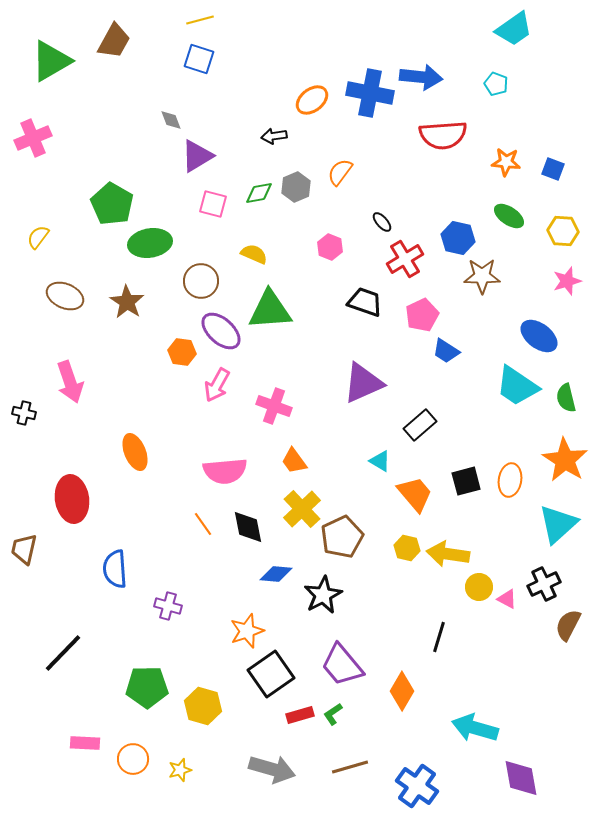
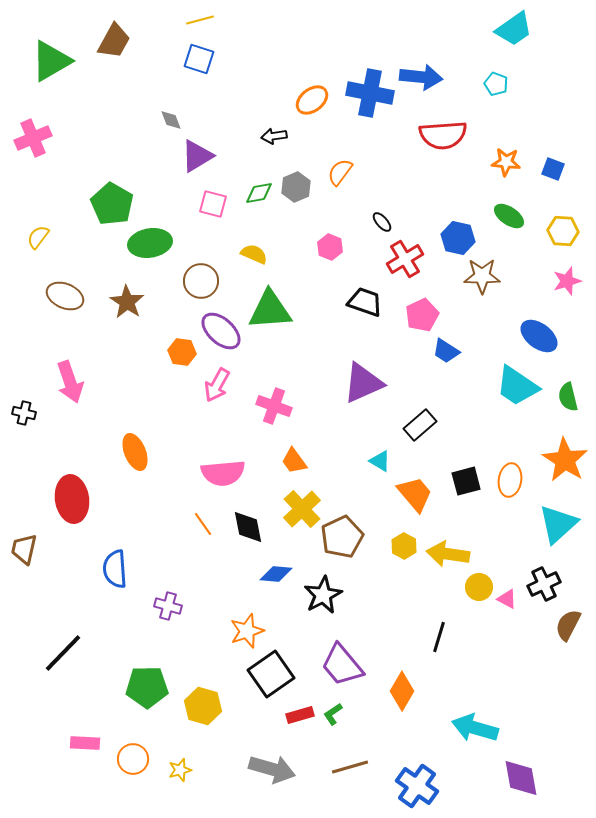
green semicircle at (566, 398): moved 2 px right, 1 px up
pink semicircle at (225, 471): moved 2 px left, 2 px down
yellow hexagon at (407, 548): moved 3 px left, 2 px up; rotated 15 degrees clockwise
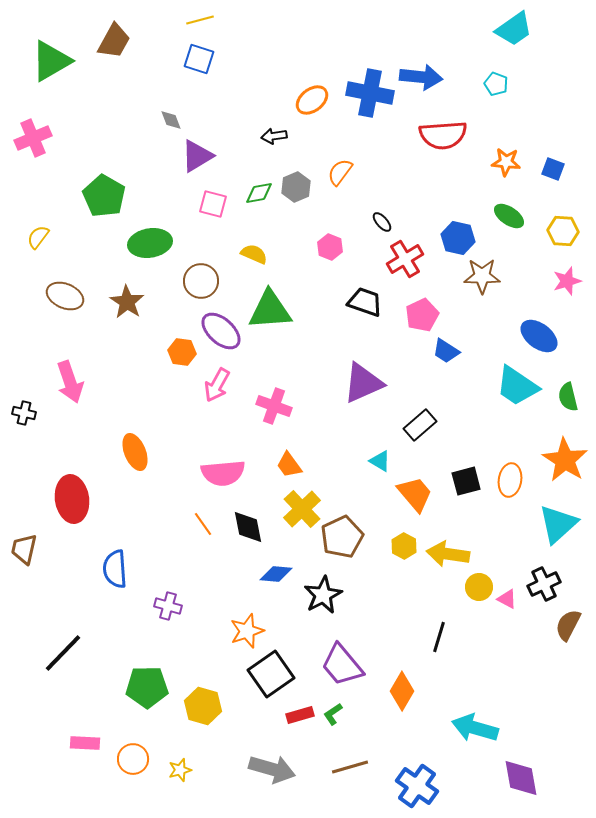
green pentagon at (112, 204): moved 8 px left, 8 px up
orange trapezoid at (294, 461): moved 5 px left, 4 px down
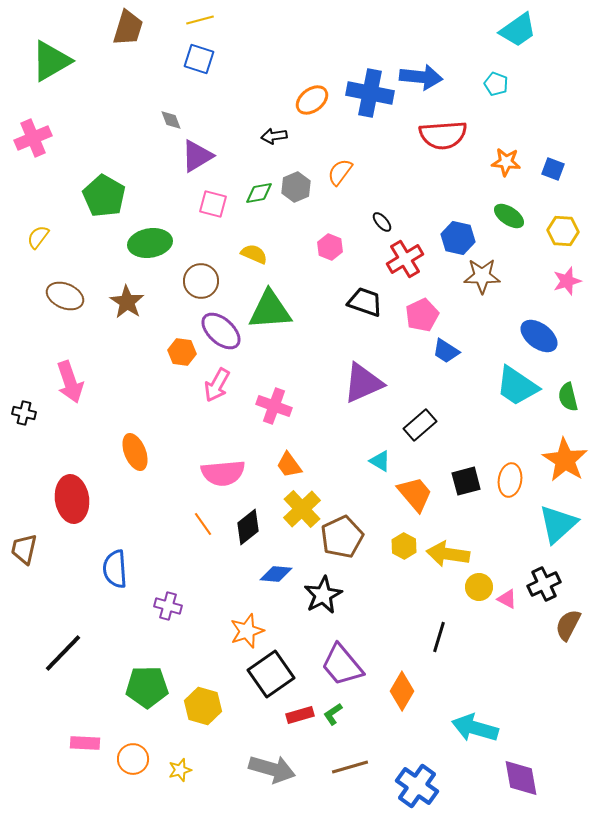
cyan trapezoid at (514, 29): moved 4 px right, 1 px down
brown trapezoid at (114, 41): moved 14 px right, 13 px up; rotated 12 degrees counterclockwise
black diamond at (248, 527): rotated 63 degrees clockwise
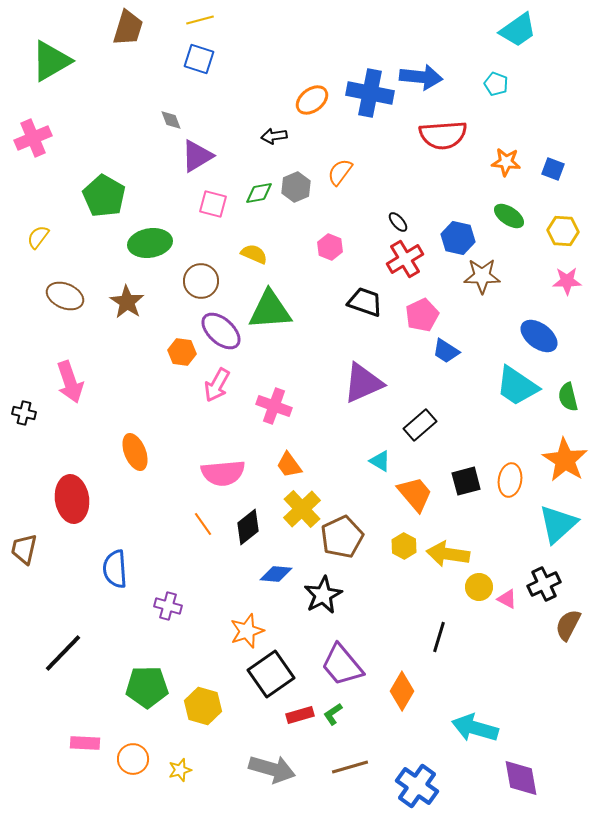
black ellipse at (382, 222): moved 16 px right
pink star at (567, 281): rotated 16 degrees clockwise
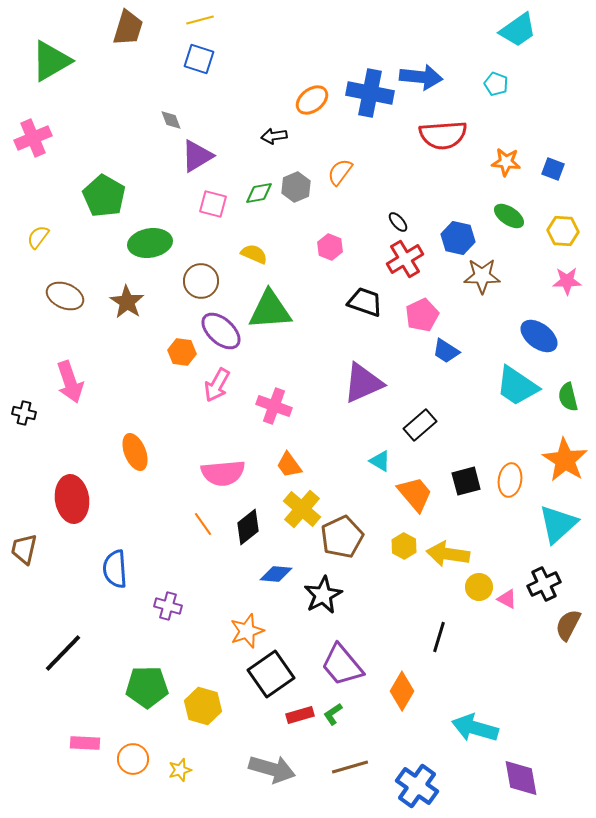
yellow cross at (302, 509): rotated 6 degrees counterclockwise
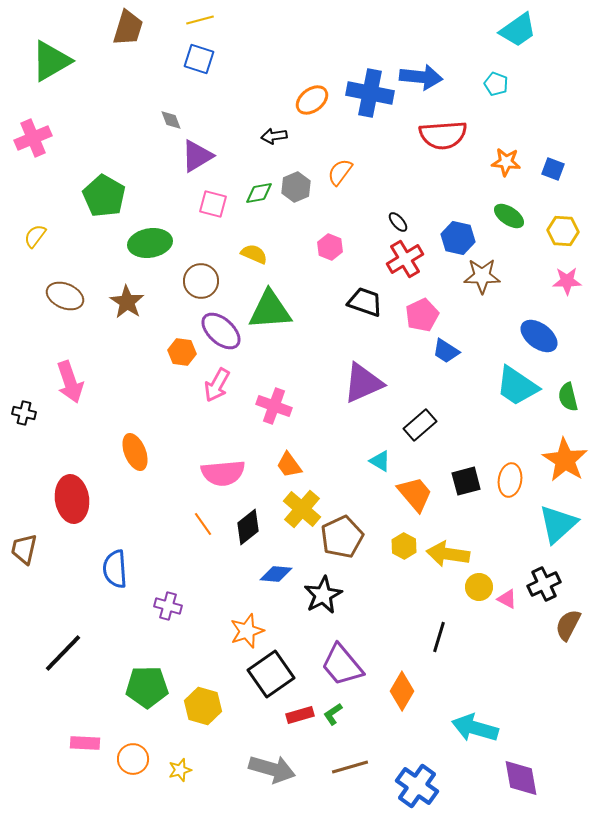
yellow semicircle at (38, 237): moved 3 px left, 1 px up
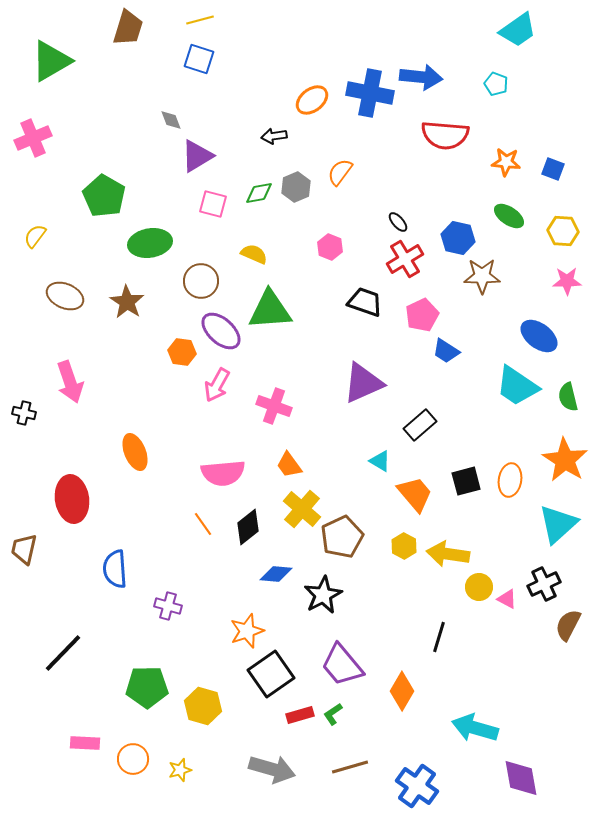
red semicircle at (443, 135): moved 2 px right; rotated 9 degrees clockwise
